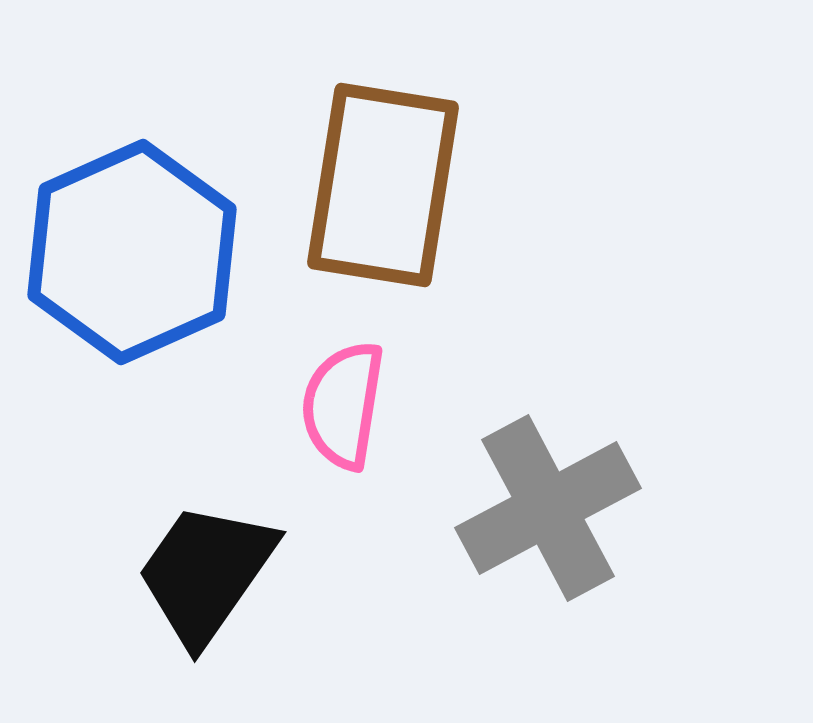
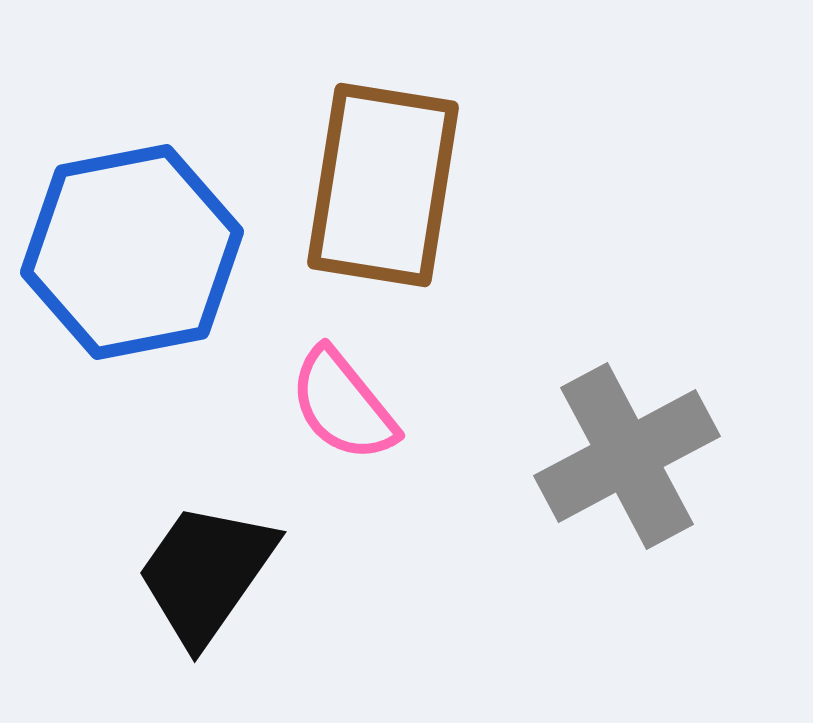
blue hexagon: rotated 13 degrees clockwise
pink semicircle: rotated 48 degrees counterclockwise
gray cross: moved 79 px right, 52 px up
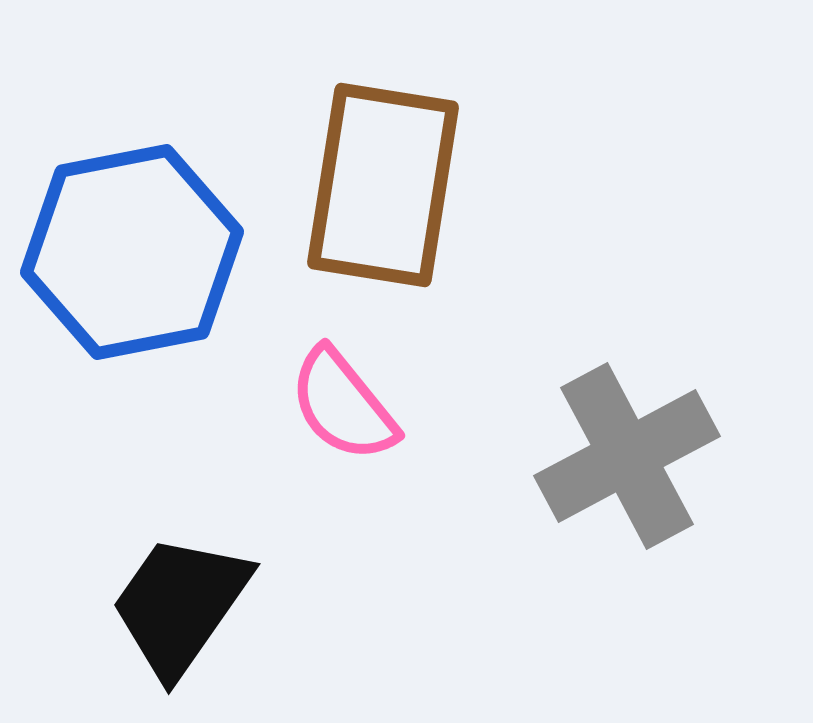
black trapezoid: moved 26 px left, 32 px down
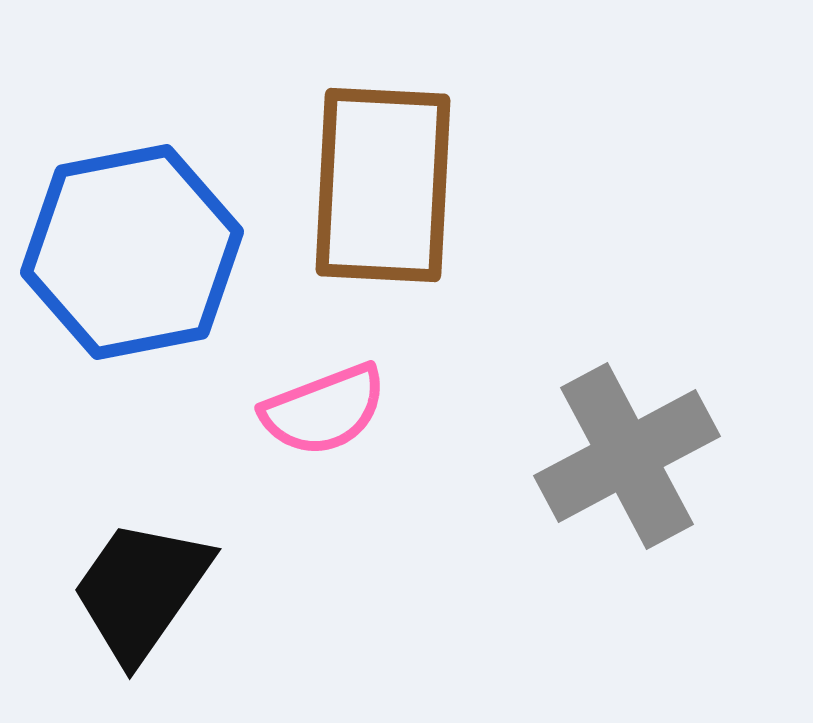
brown rectangle: rotated 6 degrees counterclockwise
pink semicircle: moved 19 px left, 5 px down; rotated 72 degrees counterclockwise
black trapezoid: moved 39 px left, 15 px up
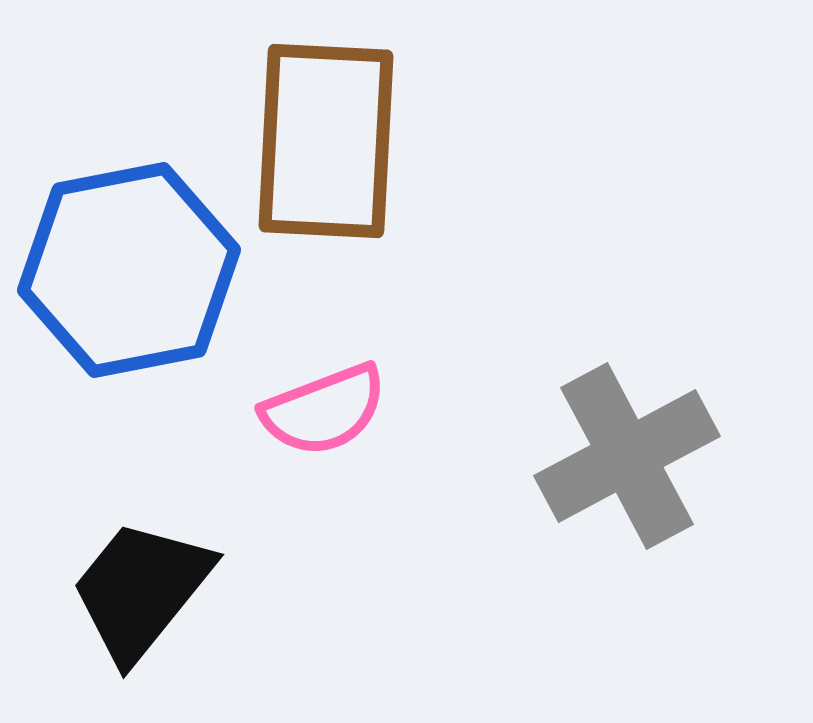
brown rectangle: moved 57 px left, 44 px up
blue hexagon: moved 3 px left, 18 px down
black trapezoid: rotated 4 degrees clockwise
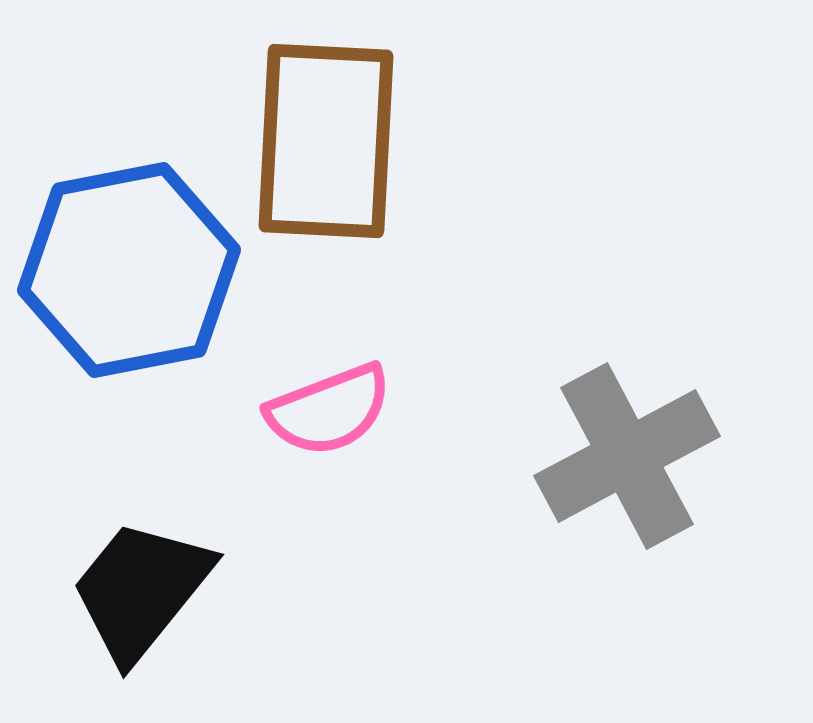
pink semicircle: moved 5 px right
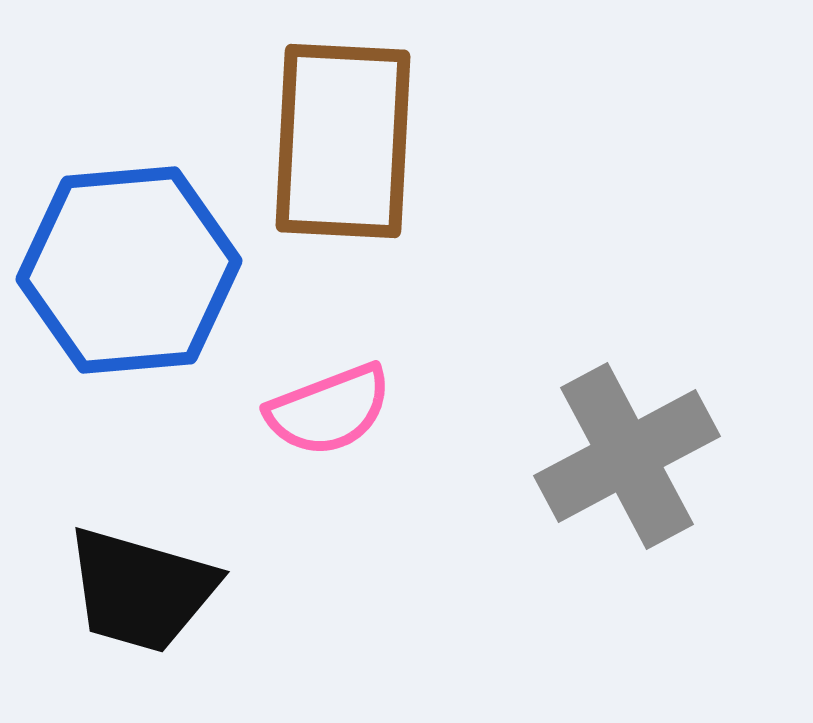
brown rectangle: moved 17 px right
blue hexagon: rotated 6 degrees clockwise
black trapezoid: rotated 113 degrees counterclockwise
